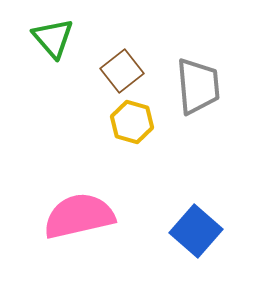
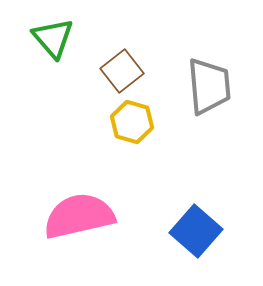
gray trapezoid: moved 11 px right
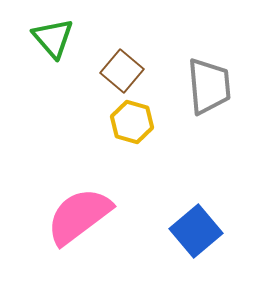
brown square: rotated 12 degrees counterclockwise
pink semicircle: rotated 24 degrees counterclockwise
blue square: rotated 9 degrees clockwise
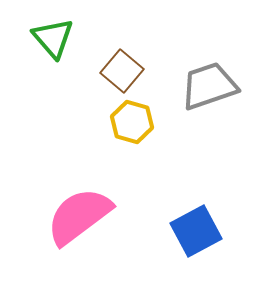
gray trapezoid: rotated 104 degrees counterclockwise
blue square: rotated 12 degrees clockwise
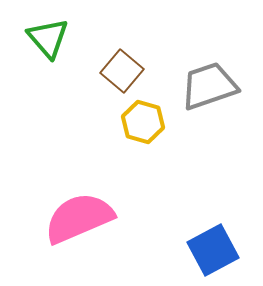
green triangle: moved 5 px left
yellow hexagon: moved 11 px right
pink semicircle: moved 2 px down; rotated 14 degrees clockwise
blue square: moved 17 px right, 19 px down
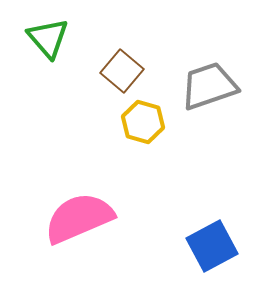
blue square: moved 1 px left, 4 px up
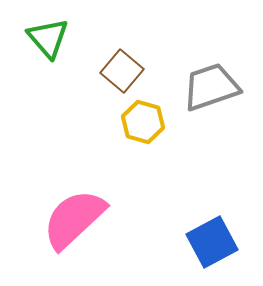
gray trapezoid: moved 2 px right, 1 px down
pink semicircle: moved 5 px left, 1 px down; rotated 20 degrees counterclockwise
blue square: moved 4 px up
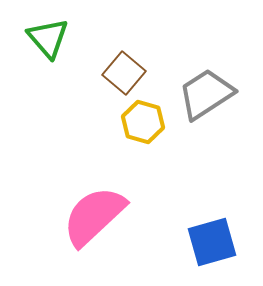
brown square: moved 2 px right, 2 px down
gray trapezoid: moved 5 px left, 7 px down; rotated 14 degrees counterclockwise
pink semicircle: moved 20 px right, 3 px up
blue square: rotated 12 degrees clockwise
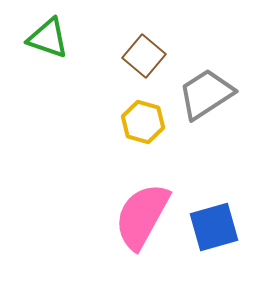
green triangle: rotated 30 degrees counterclockwise
brown square: moved 20 px right, 17 px up
pink semicircle: moved 48 px right; rotated 18 degrees counterclockwise
blue square: moved 2 px right, 15 px up
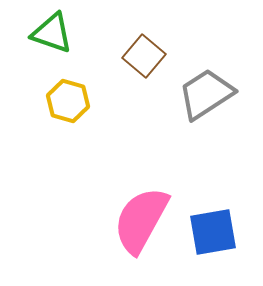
green triangle: moved 4 px right, 5 px up
yellow hexagon: moved 75 px left, 21 px up
pink semicircle: moved 1 px left, 4 px down
blue square: moved 1 px left, 5 px down; rotated 6 degrees clockwise
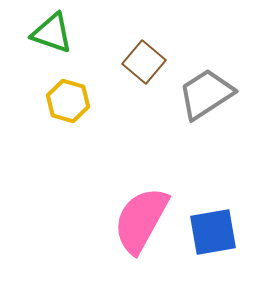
brown square: moved 6 px down
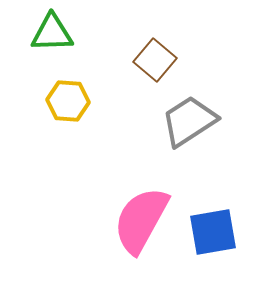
green triangle: rotated 21 degrees counterclockwise
brown square: moved 11 px right, 2 px up
gray trapezoid: moved 17 px left, 27 px down
yellow hexagon: rotated 12 degrees counterclockwise
